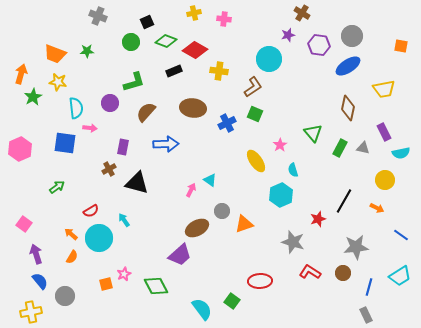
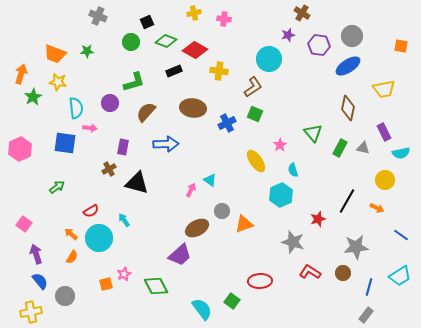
black line at (344, 201): moved 3 px right
gray rectangle at (366, 315): rotated 63 degrees clockwise
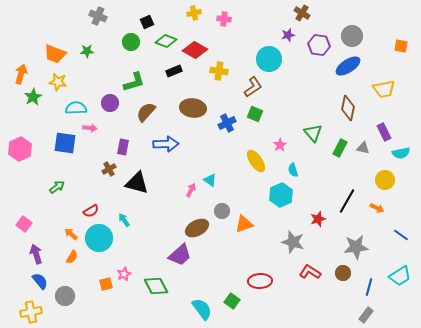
cyan semicircle at (76, 108): rotated 85 degrees counterclockwise
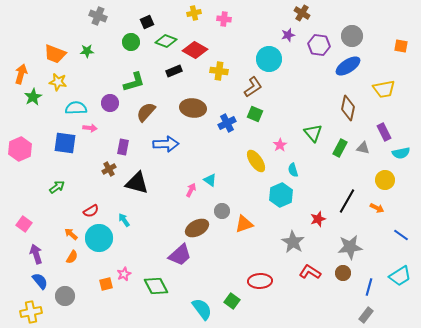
gray star at (293, 242): rotated 15 degrees clockwise
gray star at (356, 247): moved 6 px left
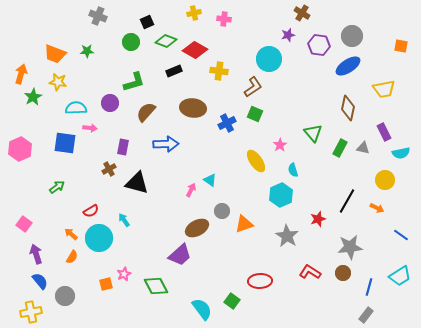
gray star at (293, 242): moved 6 px left, 6 px up
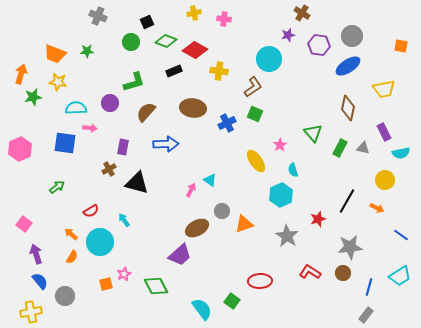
green star at (33, 97): rotated 18 degrees clockwise
cyan circle at (99, 238): moved 1 px right, 4 px down
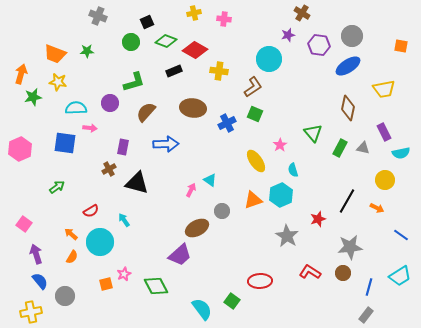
orange triangle at (244, 224): moved 9 px right, 24 px up
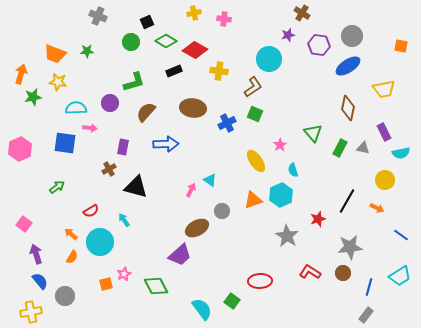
green diamond at (166, 41): rotated 10 degrees clockwise
black triangle at (137, 183): moved 1 px left, 4 px down
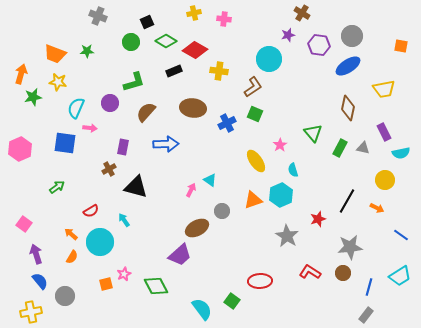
cyan semicircle at (76, 108): rotated 65 degrees counterclockwise
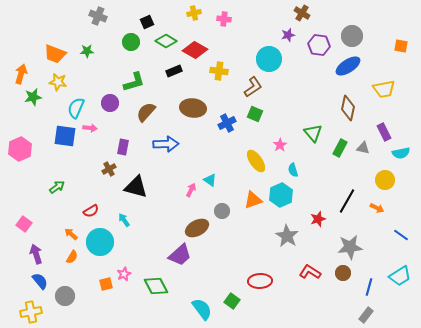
blue square at (65, 143): moved 7 px up
